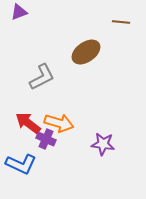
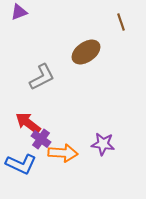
brown line: rotated 66 degrees clockwise
orange arrow: moved 4 px right, 30 px down; rotated 12 degrees counterclockwise
purple cross: moved 5 px left; rotated 12 degrees clockwise
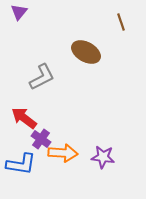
purple triangle: rotated 30 degrees counterclockwise
brown ellipse: rotated 64 degrees clockwise
red arrow: moved 4 px left, 5 px up
purple star: moved 13 px down
blue L-shape: rotated 16 degrees counterclockwise
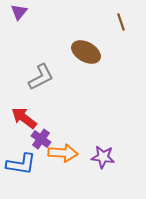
gray L-shape: moved 1 px left
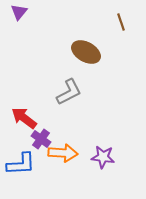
gray L-shape: moved 28 px right, 15 px down
blue L-shape: rotated 12 degrees counterclockwise
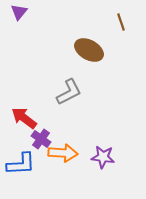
brown ellipse: moved 3 px right, 2 px up
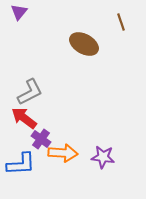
brown ellipse: moved 5 px left, 6 px up
gray L-shape: moved 39 px left
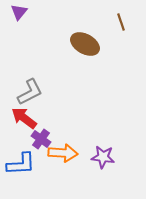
brown ellipse: moved 1 px right
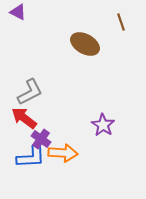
purple triangle: moved 1 px left; rotated 42 degrees counterclockwise
purple star: moved 32 px up; rotated 25 degrees clockwise
blue L-shape: moved 10 px right, 7 px up
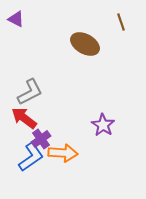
purple triangle: moved 2 px left, 7 px down
purple cross: rotated 18 degrees clockwise
blue L-shape: rotated 32 degrees counterclockwise
